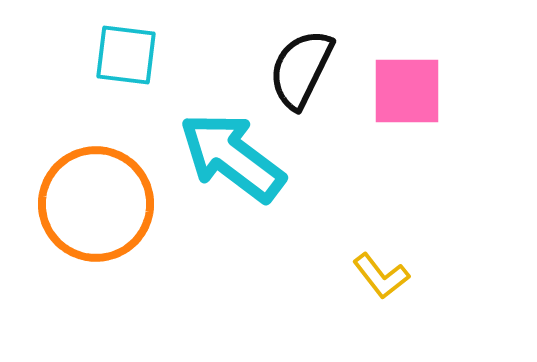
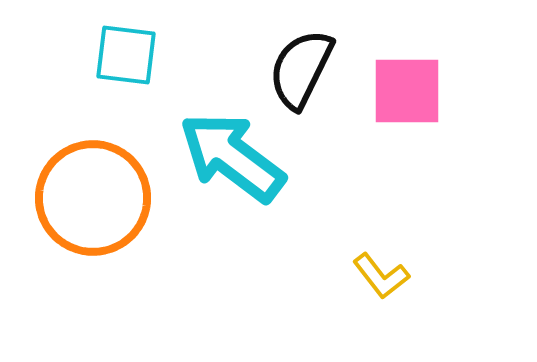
orange circle: moved 3 px left, 6 px up
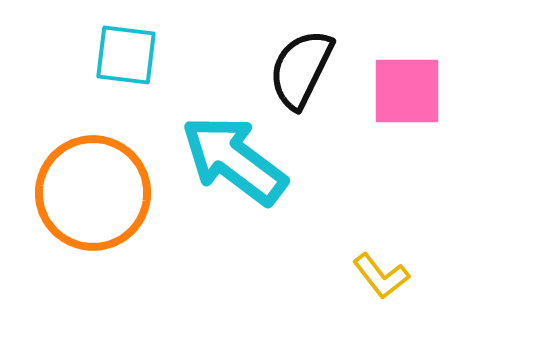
cyan arrow: moved 2 px right, 3 px down
orange circle: moved 5 px up
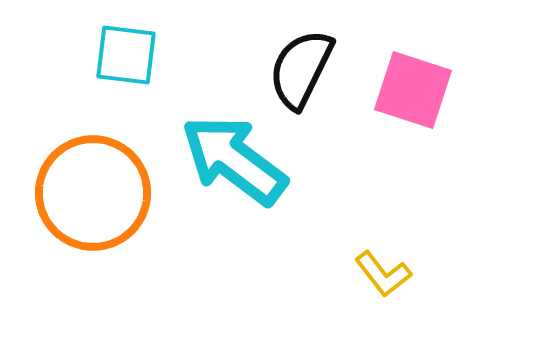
pink square: moved 6 px right, 1 px up; rotated 18 degrees clockwise
yellow L-shape: moved 2 px right, 2 px up
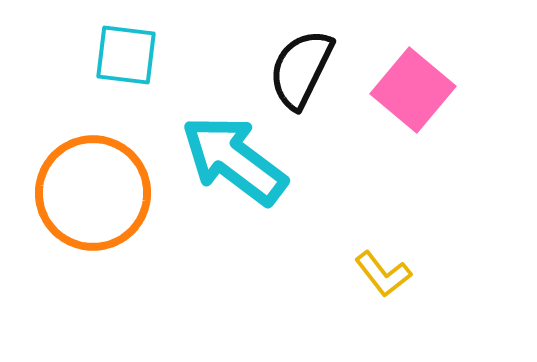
pink square: rotated 22 degrees clockwise
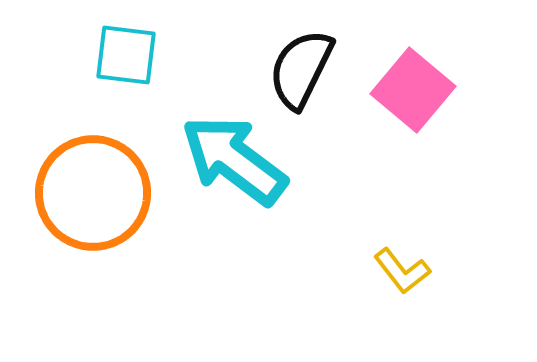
yellow L-shape: moved 19 px right, 3 px up
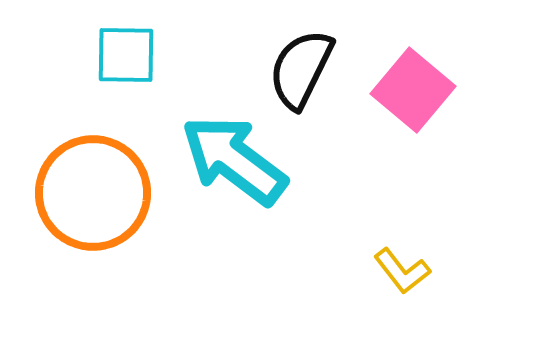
cyan square: rotated 6 degrees counterclockwise
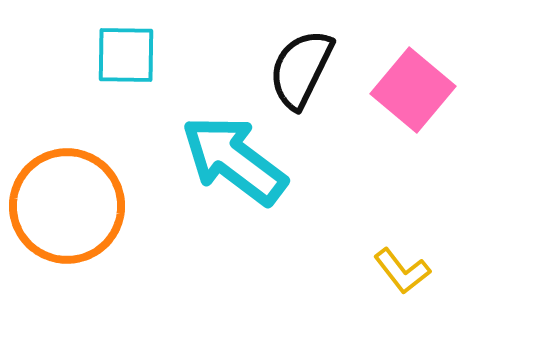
orange circle: moved 26 px left, 13 px down
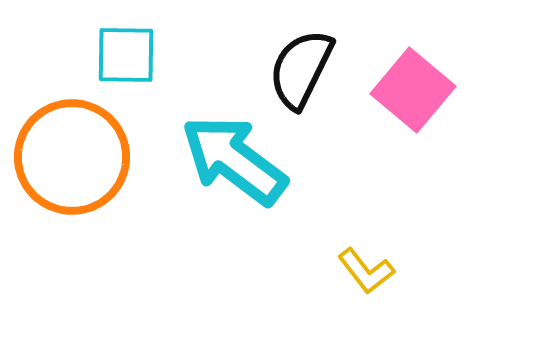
orange circle: moved 5 px right, 49 px up
yellow L-shape: moved 36 px left
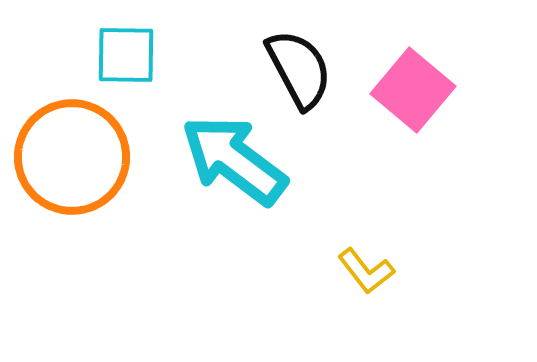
black semicircle: moved 2 px left; rotated 126 degrees clockwise
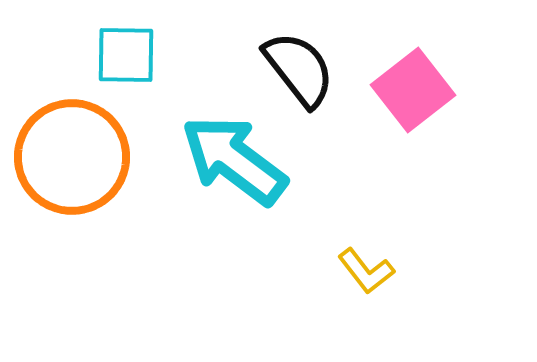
black semicircle: rotated 10 degrees counterclockwise
pink square: rotated 12 degrees clockwise
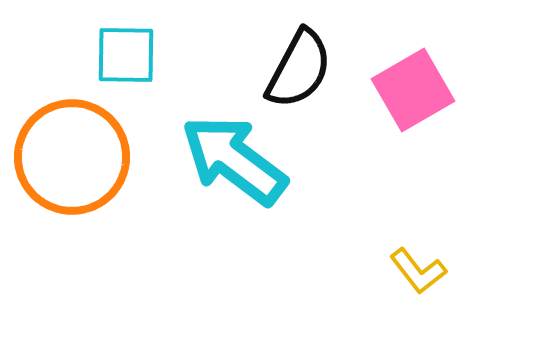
black semicircle: rotated 66 degrees clockwise
pink square: rotated 8 degrees clockwise
yellow L-shape: moved 52 px right
